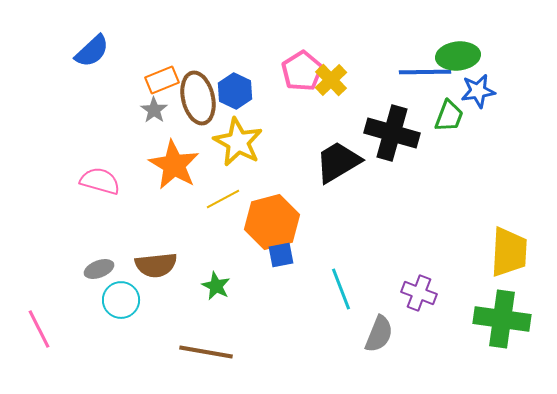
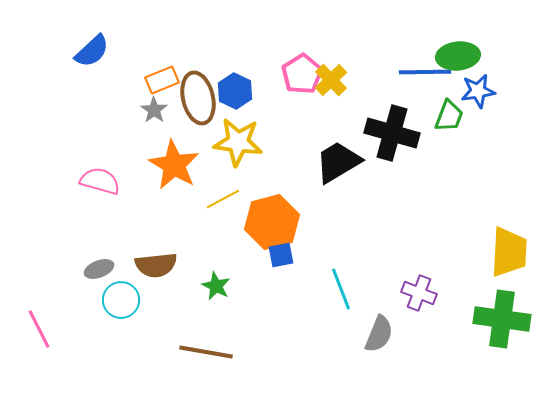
pink pentagon: moved 3 px down
yellow star: rotated 21 degrees counterclockwise
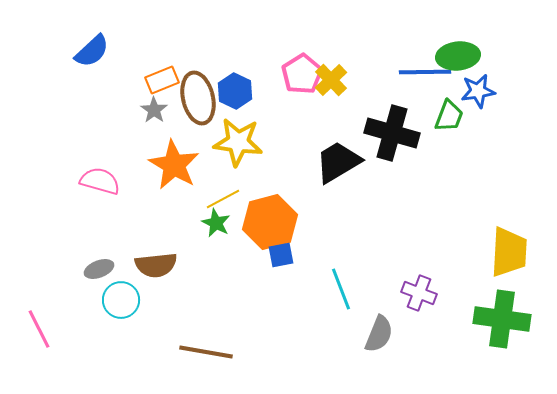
orange hexagon: moved 2 px left
green star: moved 63 px up
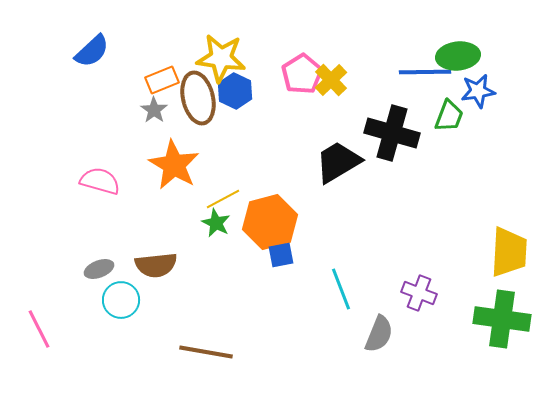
yellow star: moved 17 px left, 84 px up
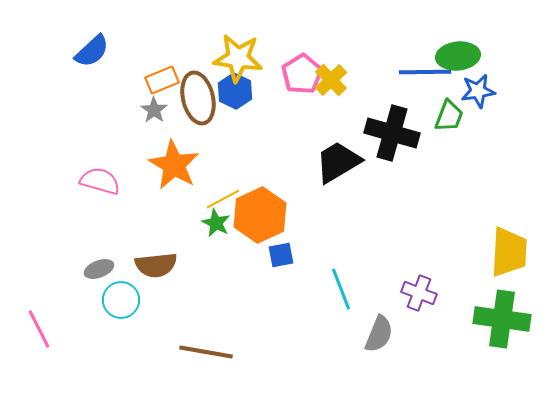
yellow star: moved 17 px right
orange hexagon: moved 10 px left, 7 px up; rotated 10 degrees counterclockwise
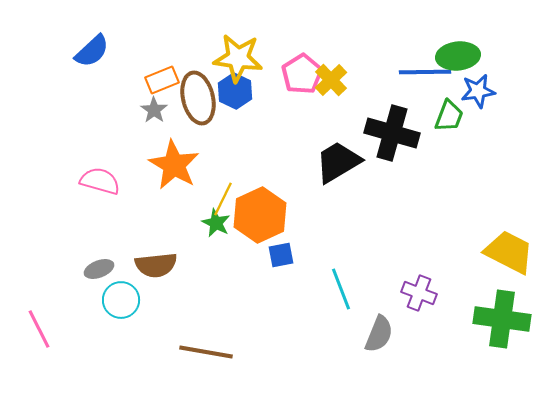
yellow line: rotated 36 degrees counterclockwise
yellow trapezoid: rotated 66 degrees counterclockwise
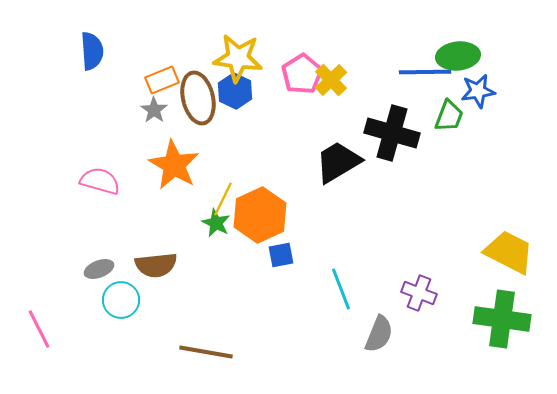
blue semicircle: rotated 51 degrees counterclockwise
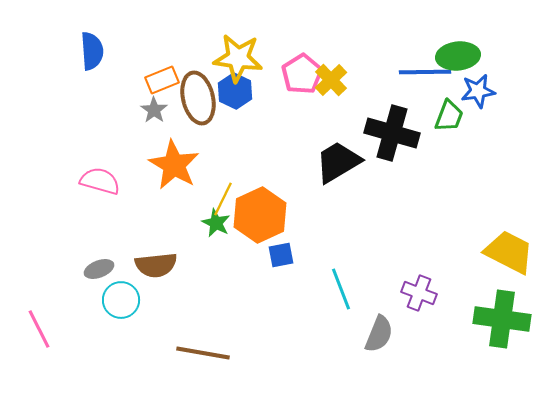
brown line: moved 3 px left, 1 px down
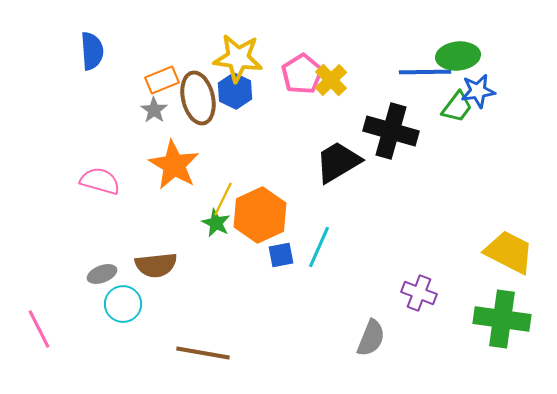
green trapezoid: moved 8 px right, 9 px up; rotated 16 degrees clockwise
black cross: moved 1 px left, 2 px up
gray ellipse: moved 3 px right, 5 px down
cyan line: moved 22 px left, 42 px up; rotated 45 degrees clockwise
cyan circle: moved 2 px right, 4 px down
gray semicircle: moved 8 px left, 4 px down
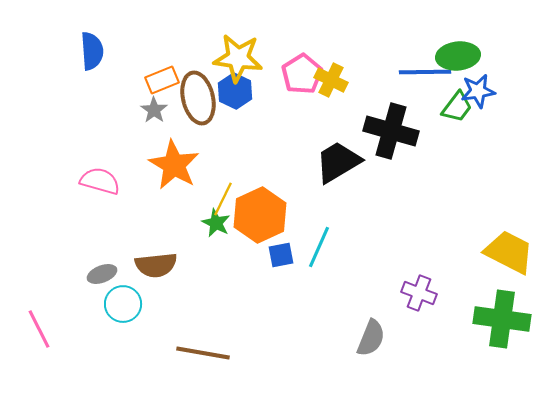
yellow cross: rotated 20 degrees counterclockwise
